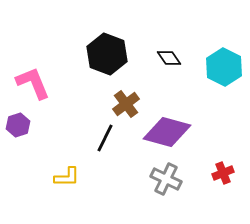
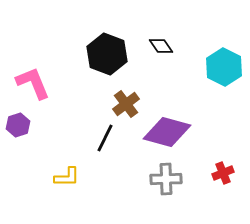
black diamond: moved 8 px left, 12 px up
gray cross: rotated 28 degrees counterclockwise
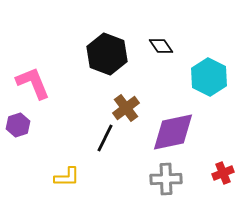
cyan hexagon: moved 15 px left, 10 px down
brown cross: moved 4 px down
purple diamond: moved 6 px right; rotated 27 degrees counterclockwise
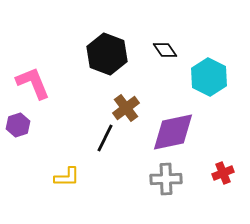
black diamond: moved 4 px right, 4 px down
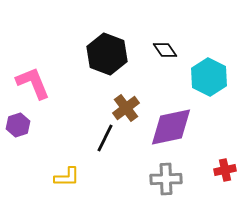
purple diamond: moved 2 px left, 5 px up
red cross: moved 2 px right, 3 px up; rotated 10 degrees clockwise
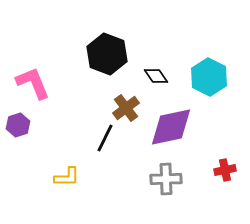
black diamond: moved 9 px left, 26 px down
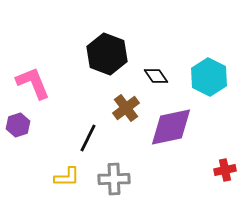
black line: moved 17 px left
gray cross: moved 52 px left
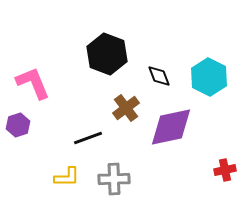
black diamond: moved 3 px right; rotated 15 degrees clockwise
black line: rotated 44 degrees clockwise
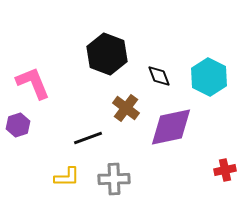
brown cross: rotated 16 degrees counterclockwise
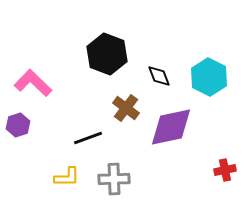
pink L-shape: rotated 24 degrees counterclockwise
